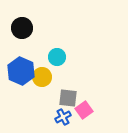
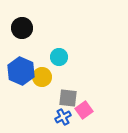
cyan circle: moved 2 px right
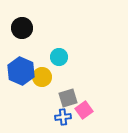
gray square: rotated 24 degrees counterclockwise
blue cross: rotated 21 degrees clockwise
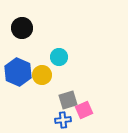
blue hexagon: moved 3 px left, 1 px down
yellow circle: moved 2 px up
gray square: moved 2 px down
pink square: rotated 12 degrees clockwise
blue cross: moved 3 px down
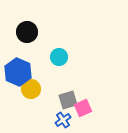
black circle: moved 5 px right, 4 px down
yellow circle: moved 11 px left, 14 px down
pink square: moved 1 px left, 2 px up
blue cross: rotated 28 degrees counterclockwise
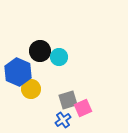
black circle: moved 13 px right, 19 px down
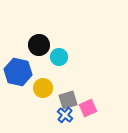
black circle: moved 1 px left, 6 px up
blue hexagon: rotated 12 degrees counterclockwise
yellow circle: moved 12 px right, 1 px up
pink square: moved 5 px right
blue cross: moved 2 px right, 5 px up; rotated 14 degrees counterclockwise
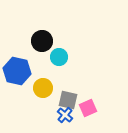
black circle: moved 3 px right, 4 px up
blue hexagon: moved 1 px left, 1 px up
gray square: rotated 30 degrees clockwise
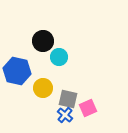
black circle: moved 1 px right
gray square: moved 1 px up
